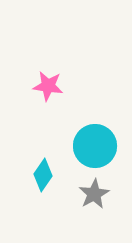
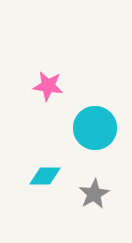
cyan circle: moved 18 px up
cyan diamond: moved 2 px right, 1 px down; rotated 56 degrees clockwise
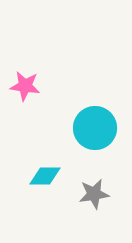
pink star: moved 23 px left
gray star: rotated 20 degrees clockwise
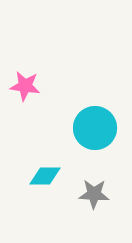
gray star: rotated 12 degrees clockwise
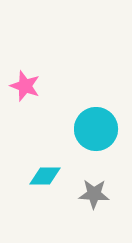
pink star: rotated 12 degrees clockwise
cyan circle: moved 1 px right, 1 px down
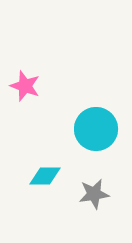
gray star: rotated 12 degrees counterclockwise
